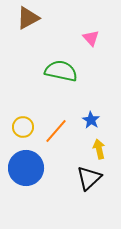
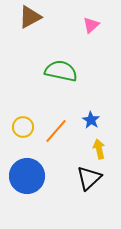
brown triangle: moved 2 px right, 1 px up
pink triangle: moved 13 px up; rotated 30 degrees clockwise
blue circle: moved 1 px right, 8 px down
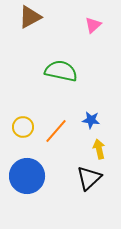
pink triangle: moved 2 px right
blue star: rotated 24 degrees counterclockwise
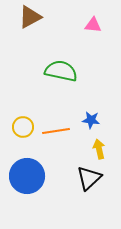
pink triangle: rotated 48 degrees clockwise
orange line: rotated 40 degrees clockwise
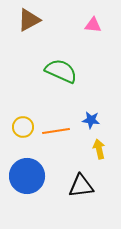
brown triangle: moved 1 px left, 3 px down
green semicircle: rotated 12 degrees clockwise
black triangle: moved 8 px left, 8 px down; rotated 36 degrees clockwise
